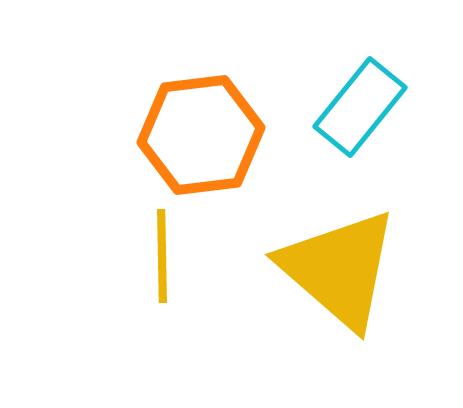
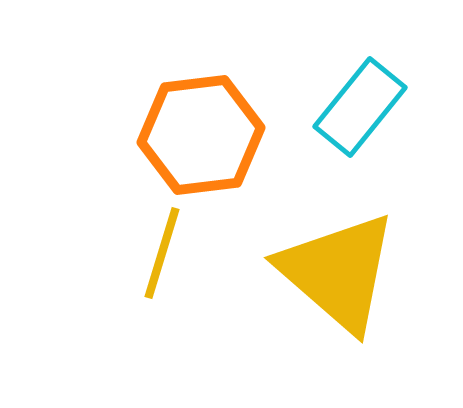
yellow line: moved 3 px up; rotated 18 degrees clockwise
yellow triangle: moved 1 px left, 3 px down
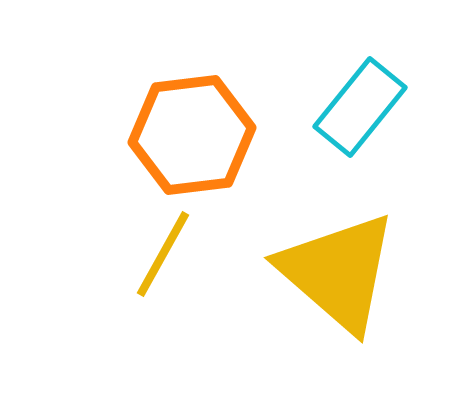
orange hexagon: moved 9 px left
yellow line: moved 1 px right, 1 px down; rotated 12 degrees clockwise
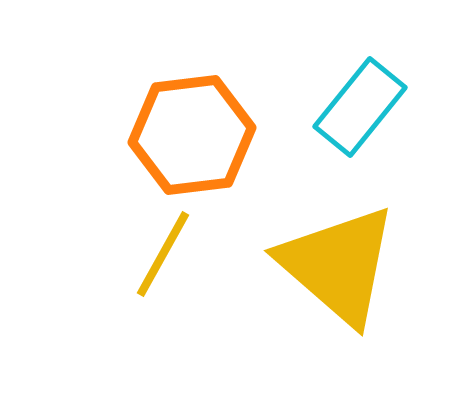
yellow triangle: moved 7 px up
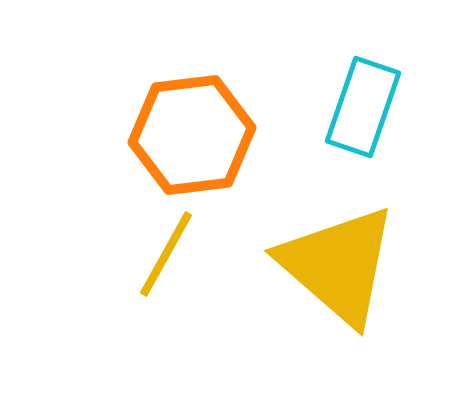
cyan rectangle: moved 3 px right; rotated 20 degrees counterclockwise
yellow line: moved 3 px right
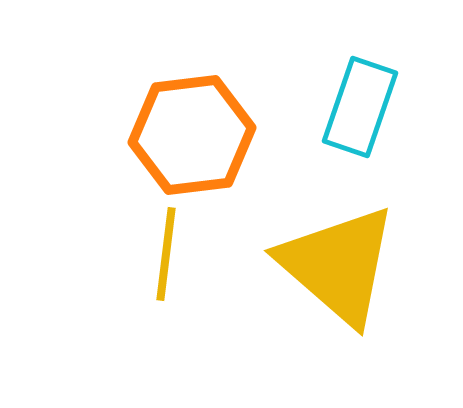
cyan rectangle: moved 3 px left
yellow line: rotated 22 degrees counterclockwise
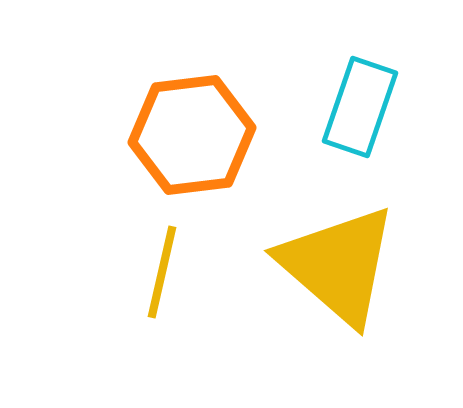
yellow line: moved 4 px left, 18 px down; rotated 6 degrees clockwise
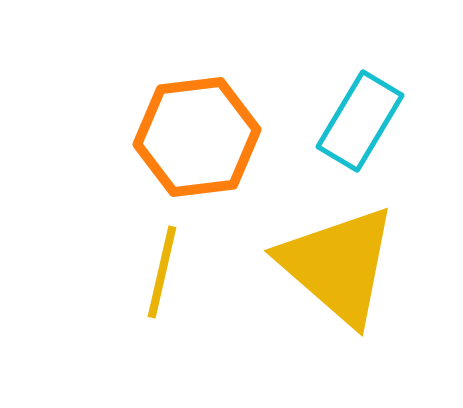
cyan rectangle: moved 14 px down; rotated 12 degrees clockwise
orange hexagon: moved 5 px right, 2 px down
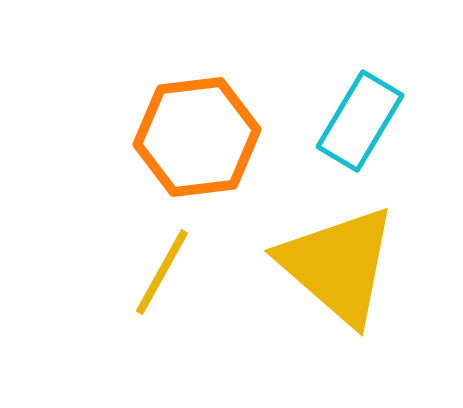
yellow line: rotated 16 degrees clockwise
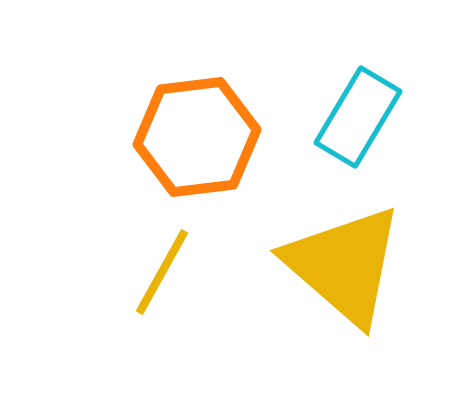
cyan rectangle: moved 2 px left, 4 px up
yellow triangle: moved 6 px right
